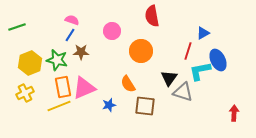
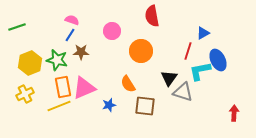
yellow cross: moved 1 px down
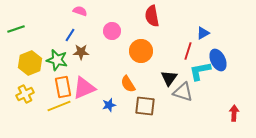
pink semicircle: moved 8 px right, 9 px up
green line: moved 1 px left, 2 px down
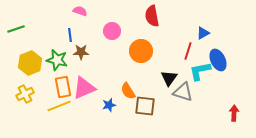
blue line: rotated 40 degrees counterclockwise
orange semicircle: moved 7 px down
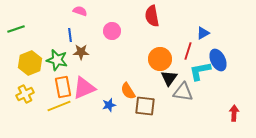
orange circle: moved 19 px right, 8 px down
gray triangle: rotated 10 degrees counterclockwise
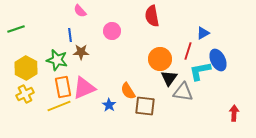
pink semicircle: rotated 152 degrees counterclockwise
yellow hexagon: moved 4 px left, 5 px down; rotated 10 degrees counterclockwise
blue star: rotated 24 degrees counterclockwise
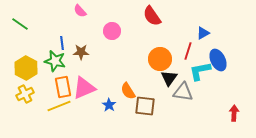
red semicircle: rotated 25 degrees counterclockwise
green line: moved 4 px right, 5 px up; rotated 54 degrees clockwise
blue line: moved 8 px left, 8 px down
green star: moved 2 px left, 1 px down
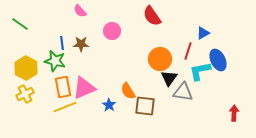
brown star: moved 8 px up
yellow line: moved 6 px right, 1 px down
